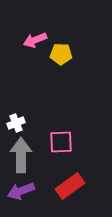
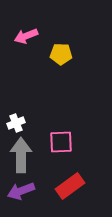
pink arrow: moved 9 px left, 4 px up
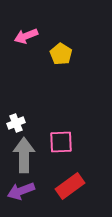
yellow pentagon: rotated 30 degrees clockwise
gray arrow: moved 3 px right
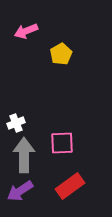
pink arrow: moved 5 px up
yellow pentagon: rotated 10 degrees clockwise
pink square: moved 1 px right, 1 px down
purple arrow: moved 1 px left; rotated 12 degrees counterclockwise
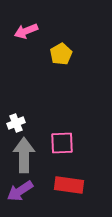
red rectangle: moved 1 px left, 1 px up; rotated 44 degrees clockwise
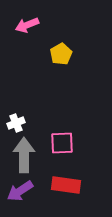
pink arrow: moved 1 px right, 6 px up
red rectangle: moved 3 px left
